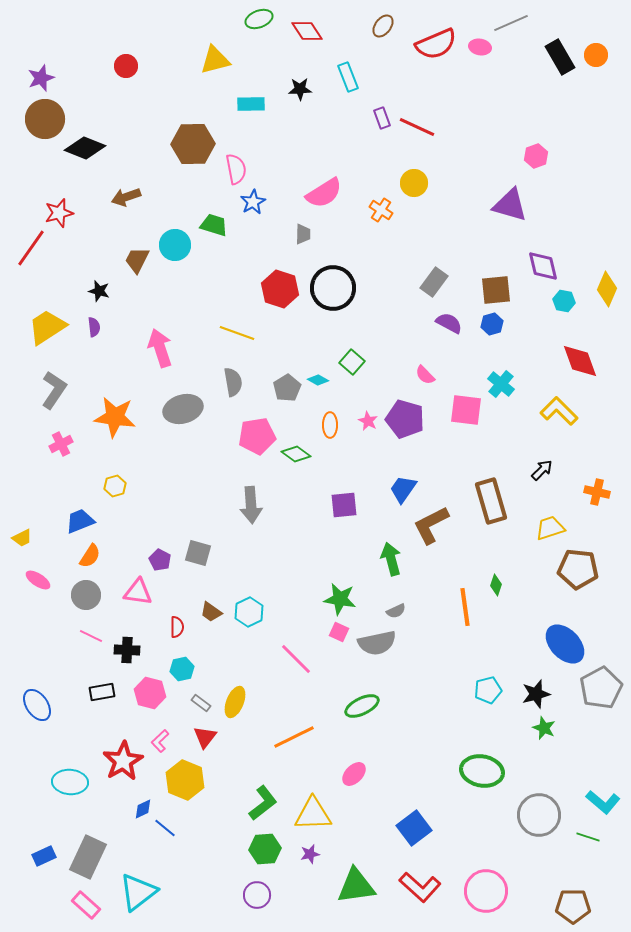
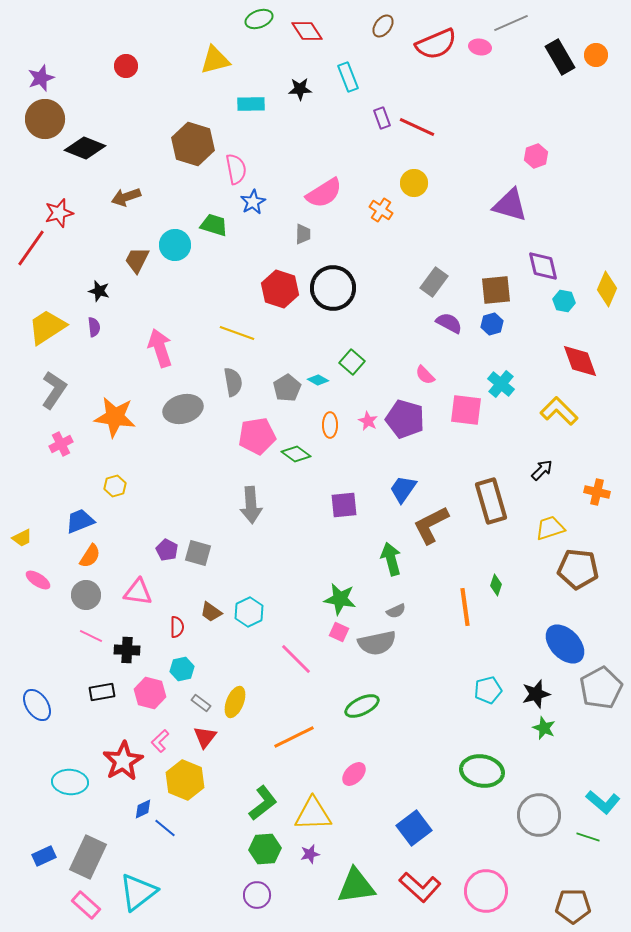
brown hexagon at (193, 144): rotated 18 degrees clockwise
purple pentagon at (160, 560): moved 7 px right, 10 px up
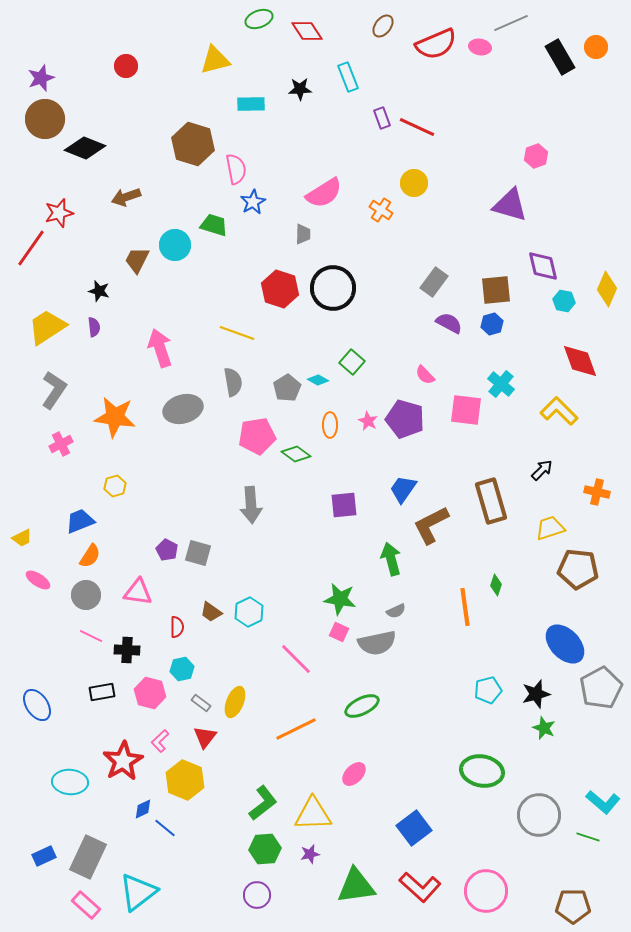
orange circle at (596, 55): moved 8 px up
orange line at (294, 737): moved 2 px right, 8 px up
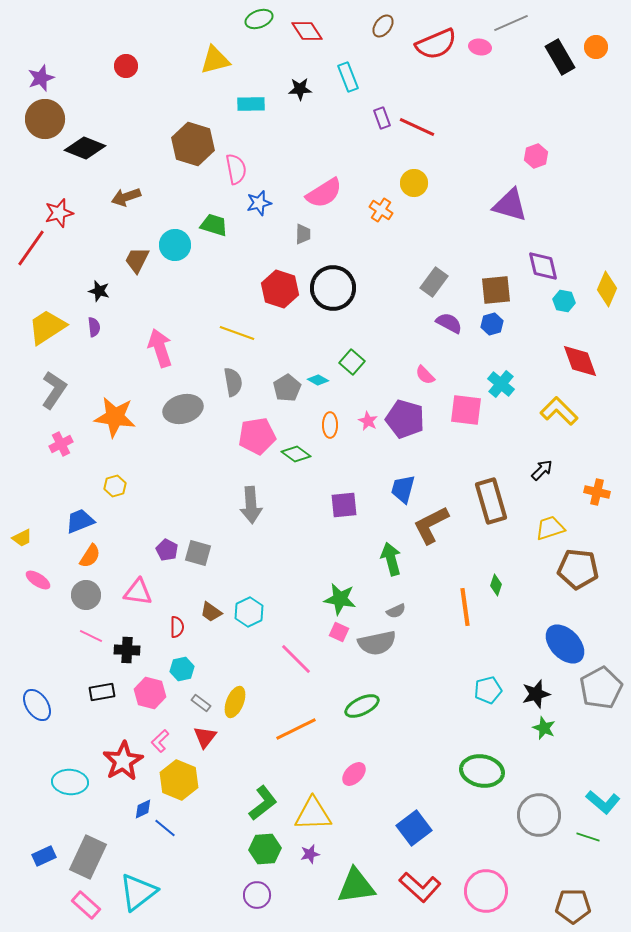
blue star at (253, 202): moved 6 px right, 1 px down; rotated 15 degrees clockwise
blue trapezoid at (403, 489): rotated 20 degrees counterclockwise
yellow hexagon at (185, 780): moved 6 px left
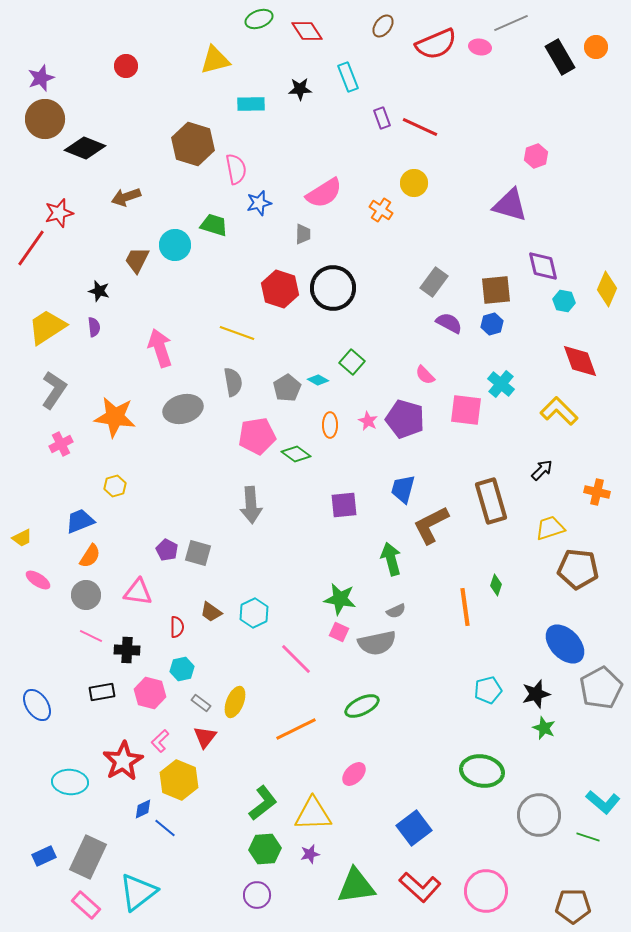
red line at (417, 127): moved 3 px right
cyan hexagon at (249, 612): moved 5 px right, 1 px down
